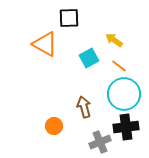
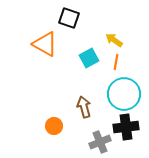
black square: rotated 20 degrees clockwise
orange line: moved 3 px left, 4 px up; rotated 63 degrees clockwise
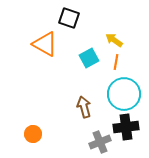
orange circle: moved 21 px left, 8 px down
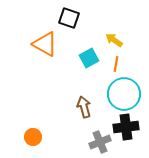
orange line: moved 2 px down
orange circle: moved 3 px down
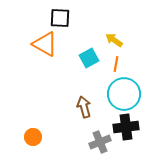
black square: moved 9 px left; rotated 15 degrees counterclockwise
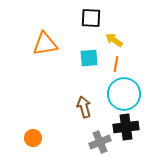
black square: moved 31 px right
orange triangle: rotated 40 degrees counterclockwise
cyan square: rotated 24 degrees clockwise
orange circle: moved 1 px down
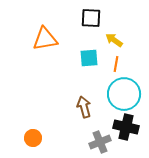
orange triangle: moved 5 px up
black cross: rotated 20 degrees clockwise
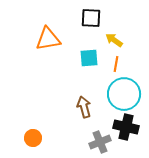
orange triangle: moved 3 px right
